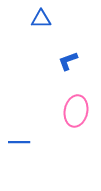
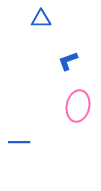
pink ellipse: moved 2 px right, 5 px up
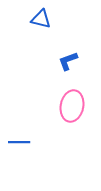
blue triangle: rotated 15 degrees clockwise
pink ellipse: moved 6 px left
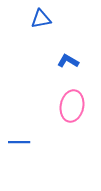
blue triangle: rotated 25 degrees counterclockwise
blue L-shape: rotated 50 degrees clockwise
